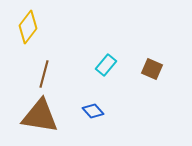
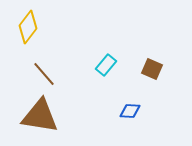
brown line: rotated 56 degrees counterclockwise
blue diamond: moved 37 px right; rotated 45 degrees counterclockwise
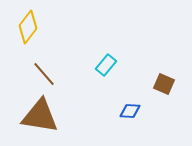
brown square: moved 12 px right, 15 px down
